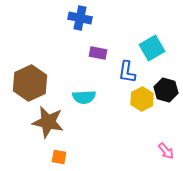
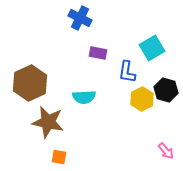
blue cross: rotated 15 degrees clockwise
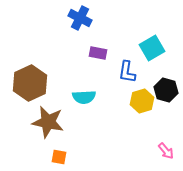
yellow hexagon: moved 2 px down; rotated 10 degrees clockwise
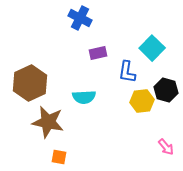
cyan square: rotated 15 degrees counterclockwise
purple rectangle: rotated 24 degrees counterclockwise
yellow hexagon: rotated 10 degrees clockwise
pink arrow: moved 4 px up
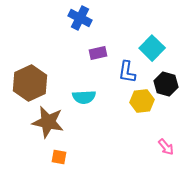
black hexagon: moved 6 px up
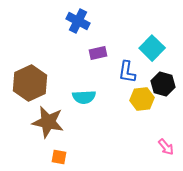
blue cross: moved 2 px left, 3 px down
black hexagon: moved 3 px left
yellow hexagon: moved 2 px up
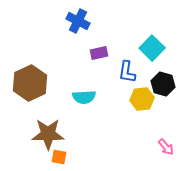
purple rectangle: moved 1 px right
brown star: moved 12 px down; rotated 12 degrees counterclockwise
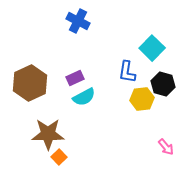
purple rectangle: moved 24 px left, 25 px down; rotated 12 degrees counterclockwise
cyan semicircle: rotated 25 degrees counterclockwise
orange square: rotated 35 degrees clockwise
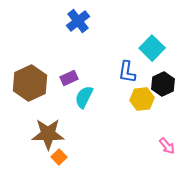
blue cross: rotated 25 degrees clockwise
purple rectangle: moved 6 px left
black hexagon: rotated 20 degrees clockwise
cyan semicircle: rotated 145 degrees clockwise
pink arrow: moved 1 px right, 1 px up
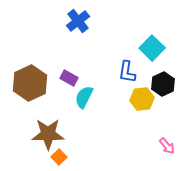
purple rectangle: rotated 54 degrees clockwise
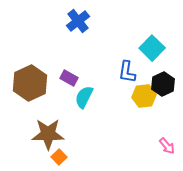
yellow hexagon: moved 2 px right, 3 px up
